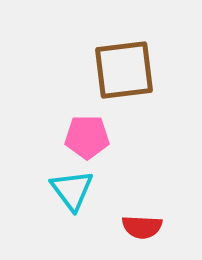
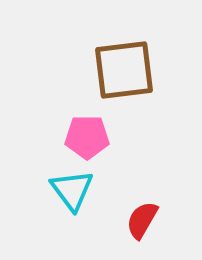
red semicircle: moved 7 px up; rotated 117 degrees clockwise
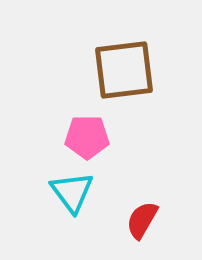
cyan triangle: moved 2 px down
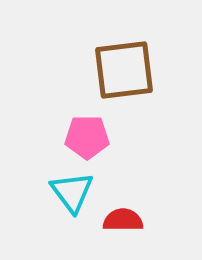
red semicircle: moved 19 px left; rotated 60 degrees clockwise
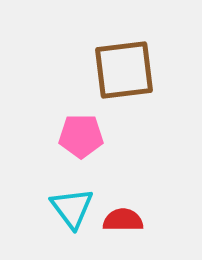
pink pentagon: moved 6 px left, 1 px up
cyan triangle: moved 16 px down
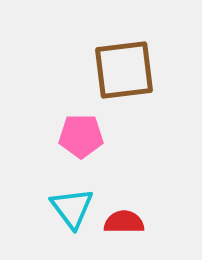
red semicircle: moved 1 px right, 2 px down
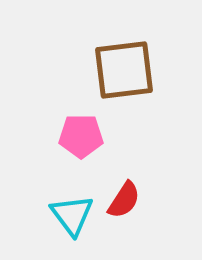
cyan triangle: moved 7 px down
red semicircle: moved 22 px up; rotated 123 degrees clockwise
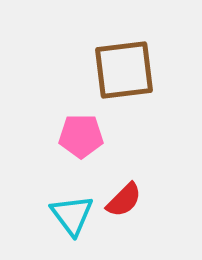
red semicircle: rotated 12 degrees clockwise
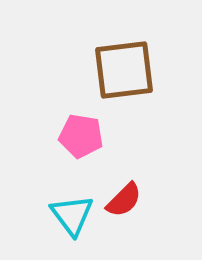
pink pentagon: rotated 9 degrees clockwise
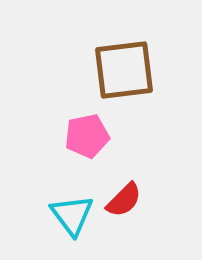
pink pentagon: moved 6 px right; rotated 21 degrees counterclockwise
